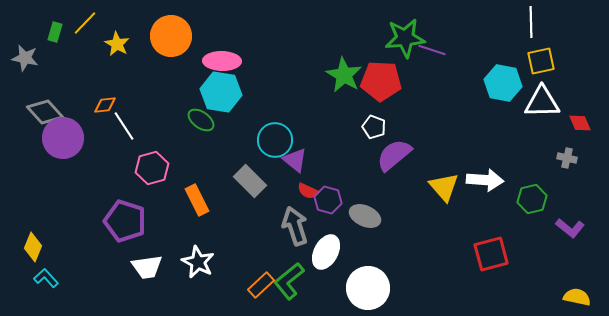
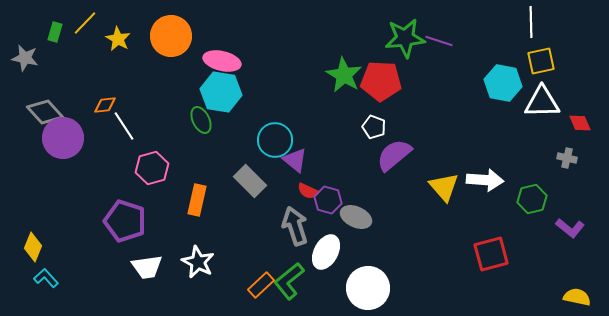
yellow star at (117, 44): moved 1 px right, 5 px up
purple line at (432, 50): moved 7 px right, 9 px up
pink ellipse at (222, 61): rotated 12 degrees clockwise
green ellipse at (201, 120): rotated 28 degrees clockwise
orange rectangle at (197, 200): rotated 40 degrees clockwise
gray ellipse at (365, 216): moved 9 px left, 1 px down
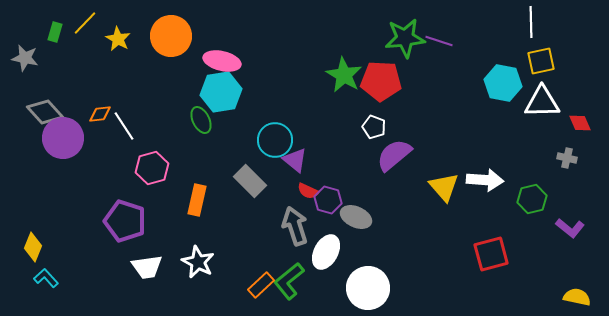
cyan hexagon at (221, 92): rotated 18 degrees counterclockwise
orange diamond at (105, 105): moved 5 px left, 9 px down
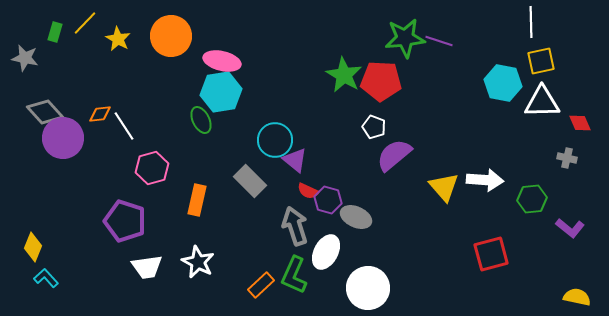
green hexagon at (532, 199): rotated 8 degrees clockwise
green L-shape at (289, 281): moved 5 px right, 6 px up; rotated 27 degrees counterclockwise
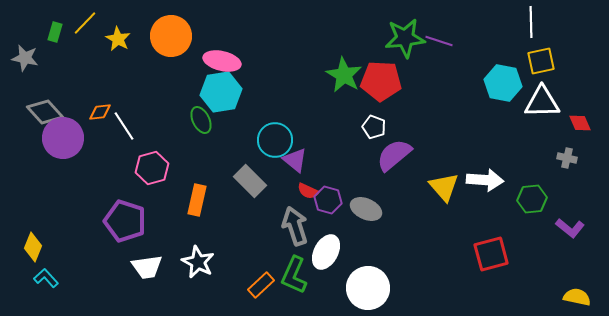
orange diamond at (100, 114): moved 2 px up
gray ellipse at (356, 217): moved 10 px right, 8 px up
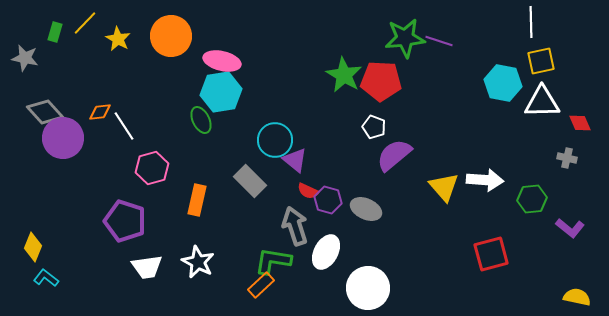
green L-shape at (294, 275): moved 21 px left, 14 px up; rotated 75 degrees clockwise
cyan L-shape at (46, 278): rotated 10 degrees counterclockwise
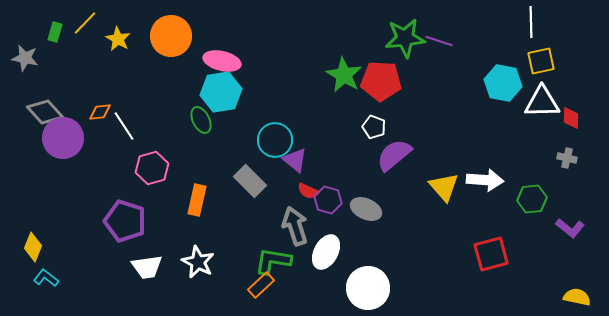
red diamond at (580, 123): moved 9 px left, 5 px up; rotated 25 degrees clockwise
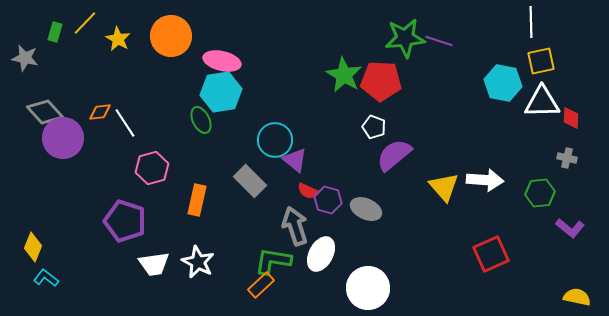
white line at (124, 126): moved 1 px right, 3 px up
green hexagon at (532, 199): moved 8 px right, 6 px up
white ellipse at (326, 252): moved 5 px left, 2 px down
red square at (491, 254): rotated 9 degrees counterclockwise
white trapezoid at (147, 267): moved 7 px right, 3 px up
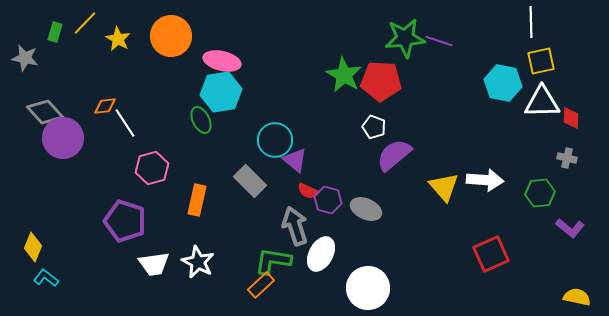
orange diamond at (100, 112): moved 5 px right, 6 px up
